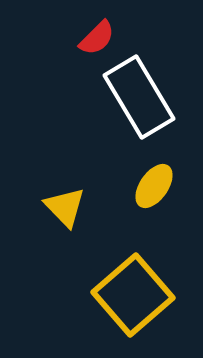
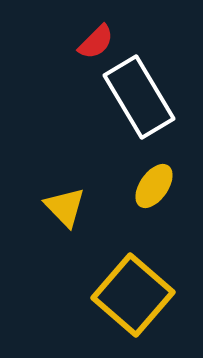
red semicircle: moved 1 px left, 4 px down
yellow square: rotated 8 degrees counterclockwise
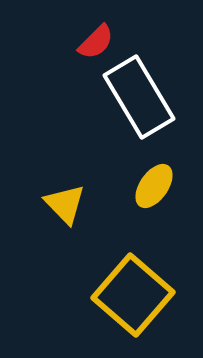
yellow triangle: moved 3 px up
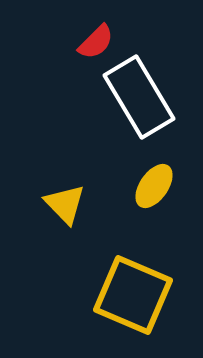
yellow square: rotated 18 degrees counterclockwise
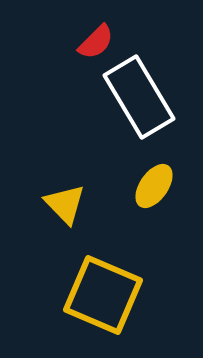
yellow square: moved 30 px left
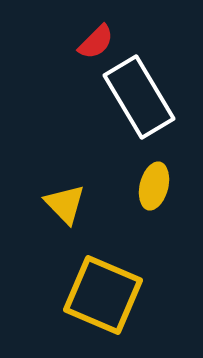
yellow ellipse: rotated 21 degrees counterclockwise
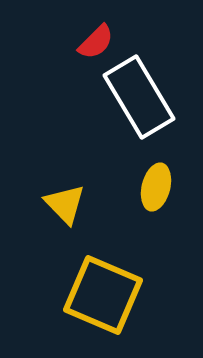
yellow ellipse: moved 2 px right, 1 px down
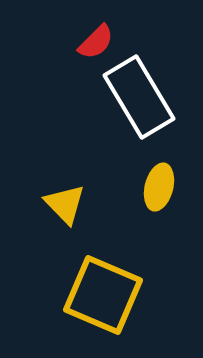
yellow ellipse: moved 3 px right
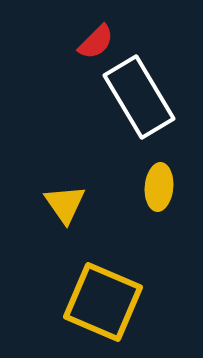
yellow ellipse: rotated 9 degrees counterclockwise
yellow triangle: rotated 9 degrees clockwise
yellow square: moved 7 px down
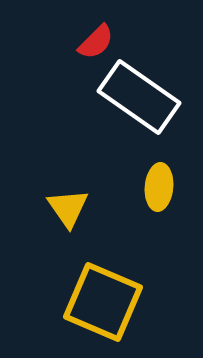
white rectangle: rotated 24 degrees counterclockwise
yellow triangle: moved 3 px right, 4 px down
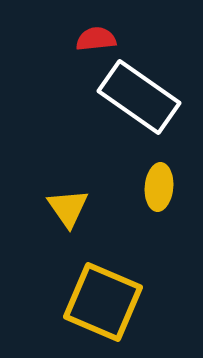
red semicircle: moved 3 px up; rotated 141 degrees counterclockwise
